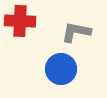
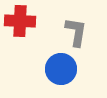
gray L-shape: rotated 88 degrees clockwise
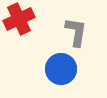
red cross: moved 1 px left, 2 px up; rotated 28 degrees counterclockwise
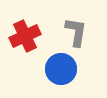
red cross: moved 6 px right, 17 px down
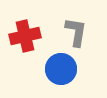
red cross: rotated 12 degrees clockwise
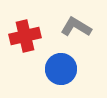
gray L-shape: moved 5 px up; rotated 68 degrees counterclockwise
